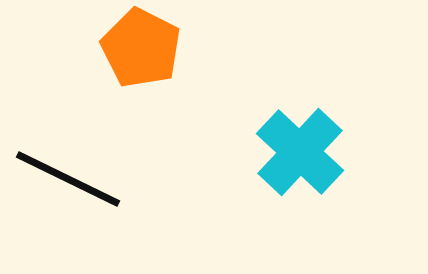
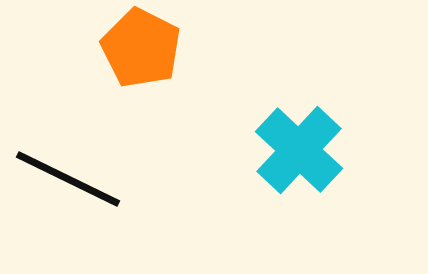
cyan cross: moved 1 px left, 2 px up
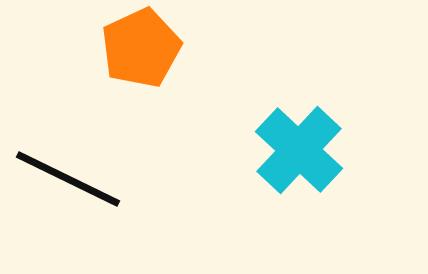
orange pentagon: rotated 20 degrees clockwise
